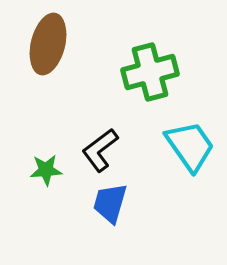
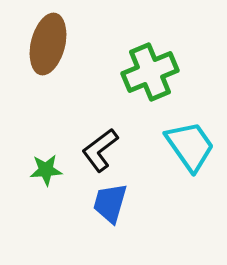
green cross: rotated 8 degrees counterclockwise
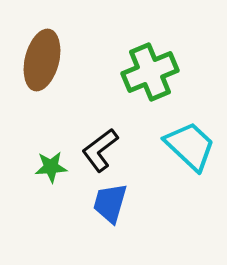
brown ellipse: moved 6 px left, 16 px down
cyan trapezoid: rotated 12 degrees counterclockwise
green star: moved 5 px right, 3 px up
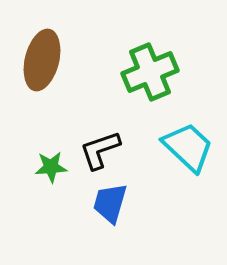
cyan trapezoid: moved 2 px left, 1 px down
black L-shape: rotated 18 degrees clockwise
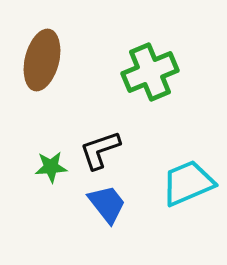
cyan trapezoid: moved 36 px down; rotated 66 degrees counterclockwise
blue trapezoid: moved 3 px left, 1 px down; rotated 126 degrees clockwise
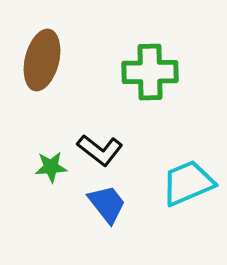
green cross: rotated 22 degrees clockwise
black L-shape: rotated 123 degrees counterclockwise
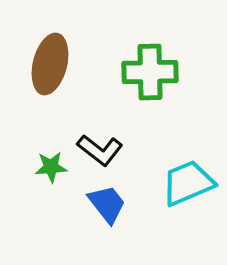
brown ellipse: moved 8 px right, 4 px down
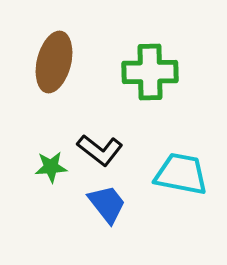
brown ellipse: moved 4 px right, 2 px up
cyan trapezoid: moved 7 px left, 9 px up; rotated 34 degrees clockwise
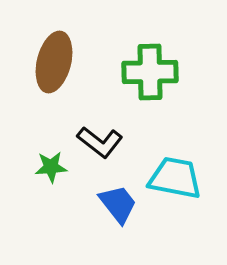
black L-shape: moved 8 px up
cyan trapezoid: moved 6 px left, 4 px down
blue trapezoid: moved 11 px right
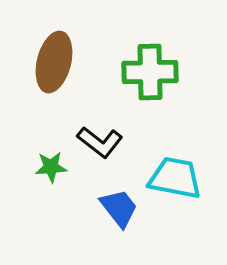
blue trapezoid: moved 1 px right, 4 px down
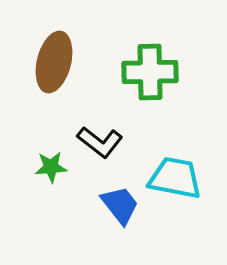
blue trapezoid: moved 1 px right, 3 px up
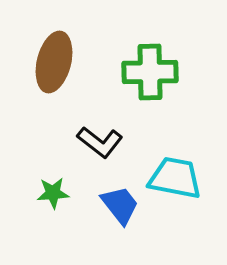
green star: moved 2 px right, 26 px down
